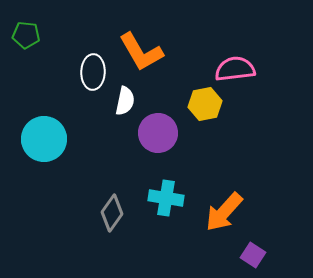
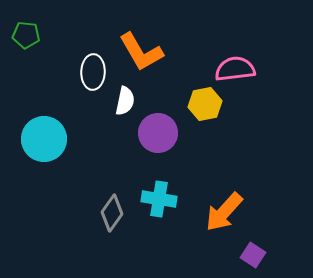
cyan cross: moved 7 px left, 1 px down
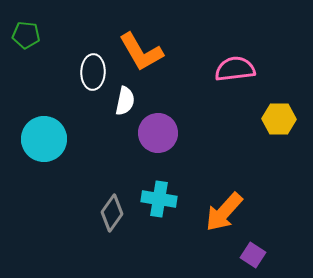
yellow hexagon: moved 74 px right, 15 px down; rotated 12 degrees clockwise
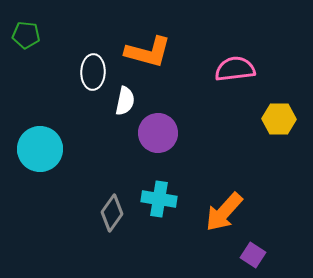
orange L-shape: moved 7 px right; rotated 45 degrees counterclockwise
cyan circle: moved 4 px left, 10 px down
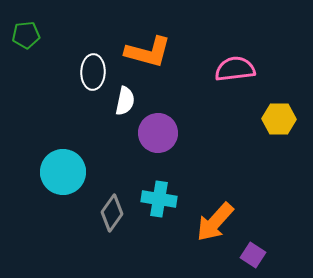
green pentagon: rotated 12 degrees counterclockwise
cyan circle: moved 23 px right, 23 px down
orange arrow: moved 9 px left, 10 px down
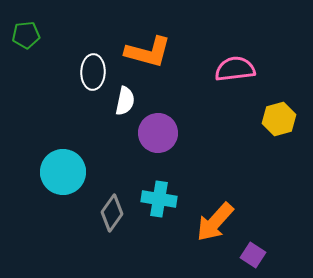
yellow hexagon: rotated 16 degrees counterclockwise
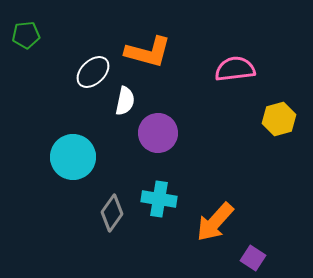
white ellipse: rotated 44 degrees clockwise
cyan circle: moved 10 px right, 15 px up
purple square: moved 3 px down
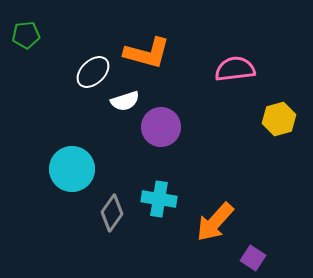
orange L-shape: moved 1 px left, 1 px down
white semicircle: rotated 60 degrees clockwise
purple circle: moved 3 px right, 6 px up
cyan circle: moved 1 px left, 12 px down
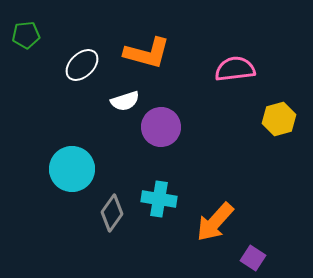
white ellipse: moved 11 px left, 7 px up
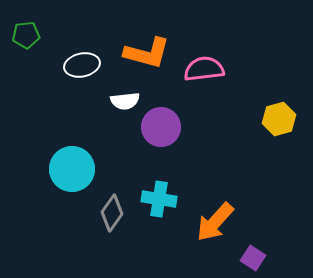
white ellipse: rotated 32 degrees clockwise
pink semicircle: moved 31 px left
white semicircle: rotated 12 degrees clockwise
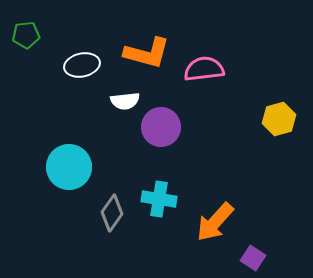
cyan circle: moved 3 px left, 2 px up
